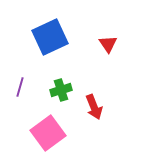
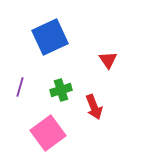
red triangle: moved 16 px down
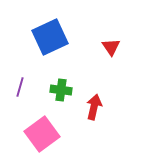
red triangle: moved 3 px right, 13 px up
green cross: rotated 25 degrees clockwise
red arrow: rotated 145 degrees counterclockwise
pink square: moved 6 px left, 1 px down
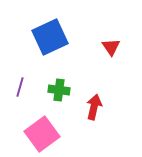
green cross: moved 2 px left
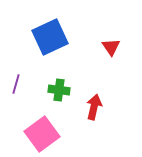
purple line: moved 4 px left, 3 px up
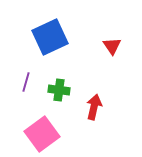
red triangle: moved 1 px right, 1 px up
purple line: moved 10 px right, 2 px up
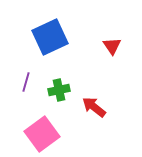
green cross: rotated 20 degrees counterclockwise
red arrow: rotated 65 degrees counterclockwise
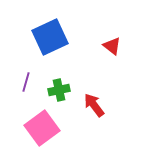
red triangle: rotated 18 degrees counterclockwise
red arrow: moved 2 px up; rotated 15 degrees clockwise
pink square: moved 6 px up
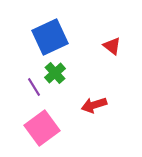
purple line: moved 8 px right, 5 px down; rotated 48 degrees counterclockwise
green cross: moved 4 px left, 17 px up; rotated 30 degrees counterclockwise
red arrow: rotated 70 degrees counterclockwise
